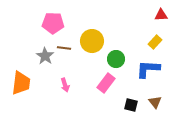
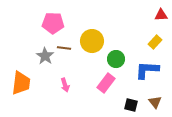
blue L-shape: moved 1 px left, 1 px down
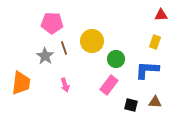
pink pentagon: moved 1 px left
yellow rectangle: rotated 24 degrees counterclockwise
brown line: rotated 64 degrees clockwise
pink rectangle: moved 3 px right, 2 px down
brown triangle: rotated 48 degrees counterclockwise
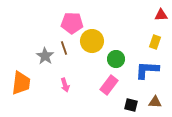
pink pentagon: moved 20 px right
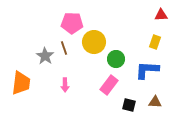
yellow circle: moved 2 px right, 1 px down
pink arrow: rotated 16 degrees clockwise
black square: moved 2 px left
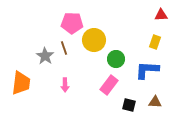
yellow circle: moved 2 px up
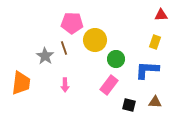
yellow circle: moved 1 px right
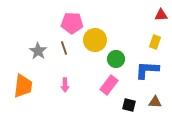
gray star: moved 7 px left, 5 px up
orange trapezoid: moved 2 px right, 3 px down
